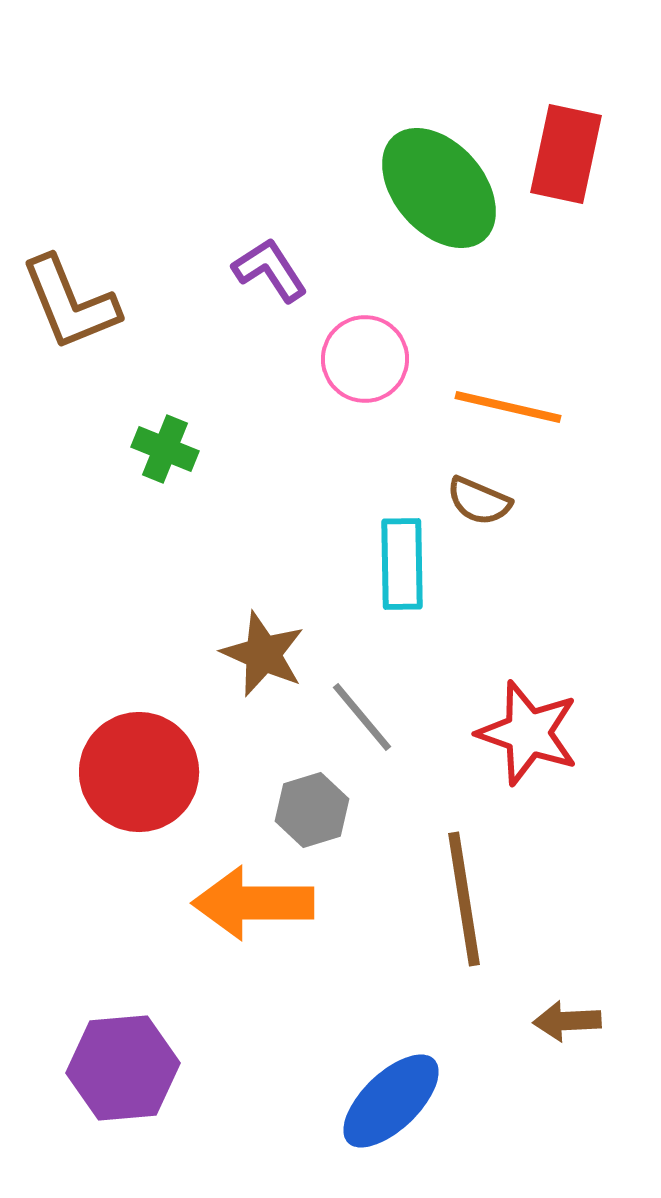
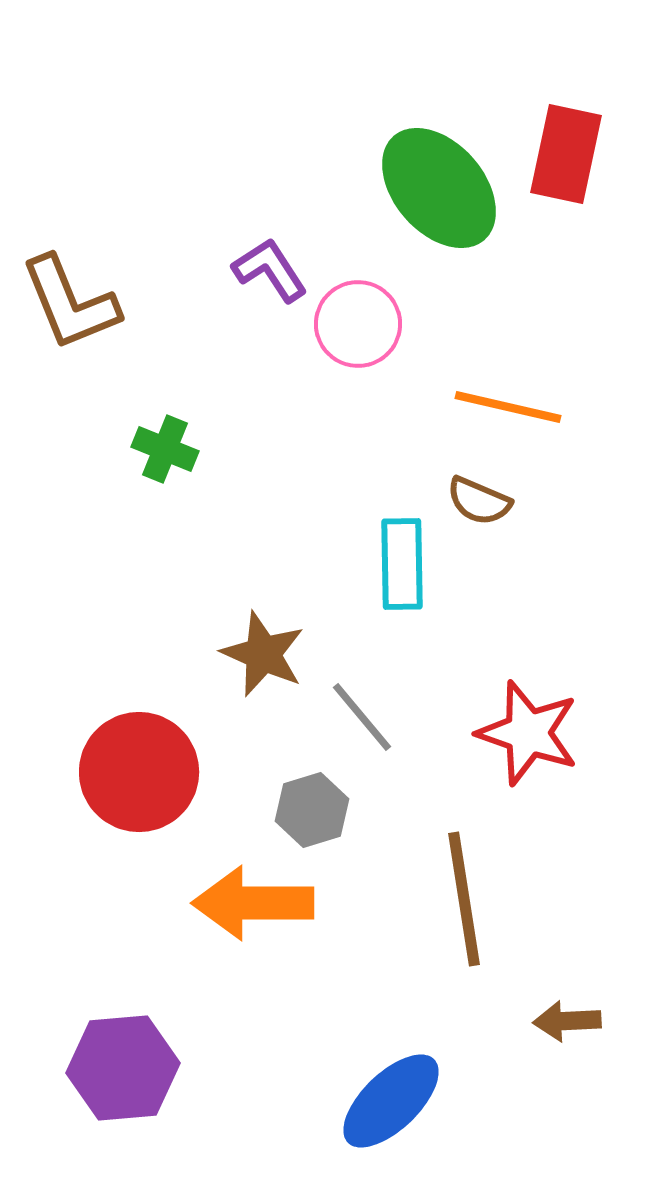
pink circle: moved 7 px left, 35 px up
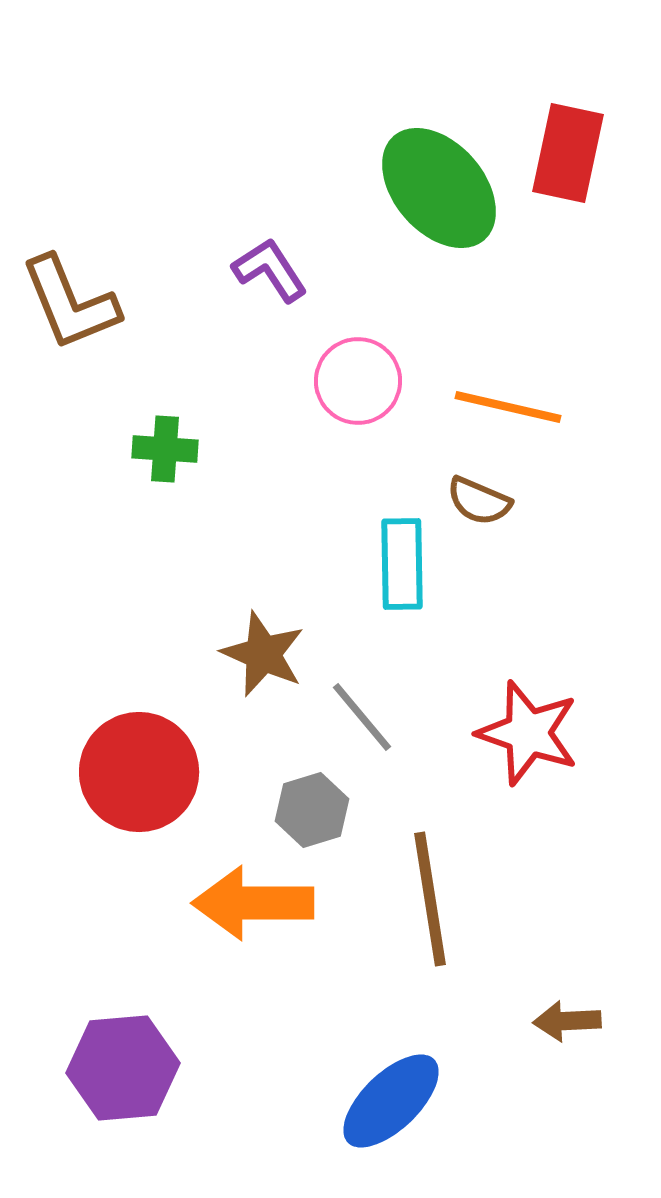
red rectangle: moved 2 px right, 1 px up
pink circle: moved 57 px down
green cross: rotated 18 degrees counterclockwise
brown line: moved 34 px left
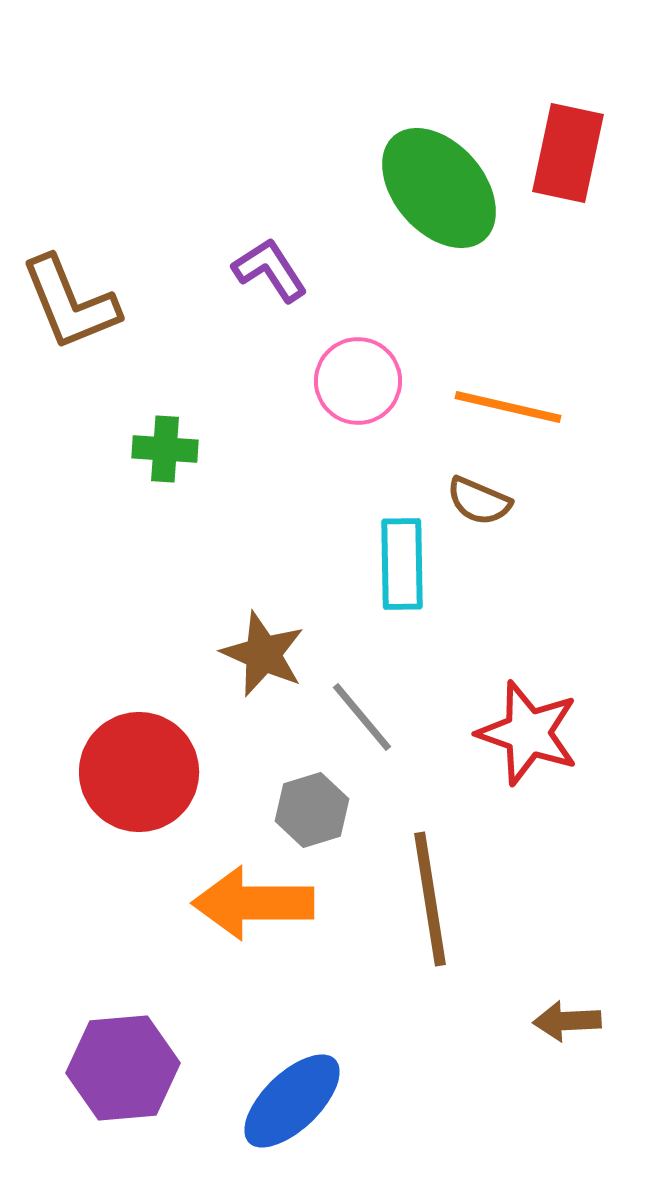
blue ellipse: moved 99 px left
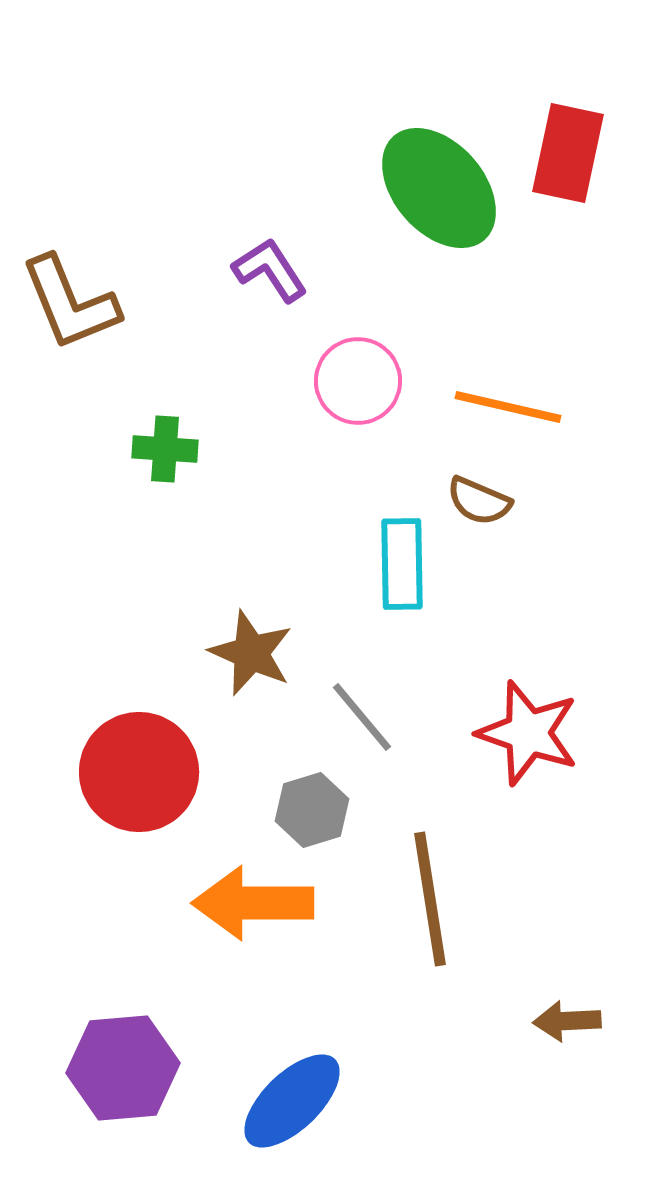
brown star: moved 12 px left, 1 px up
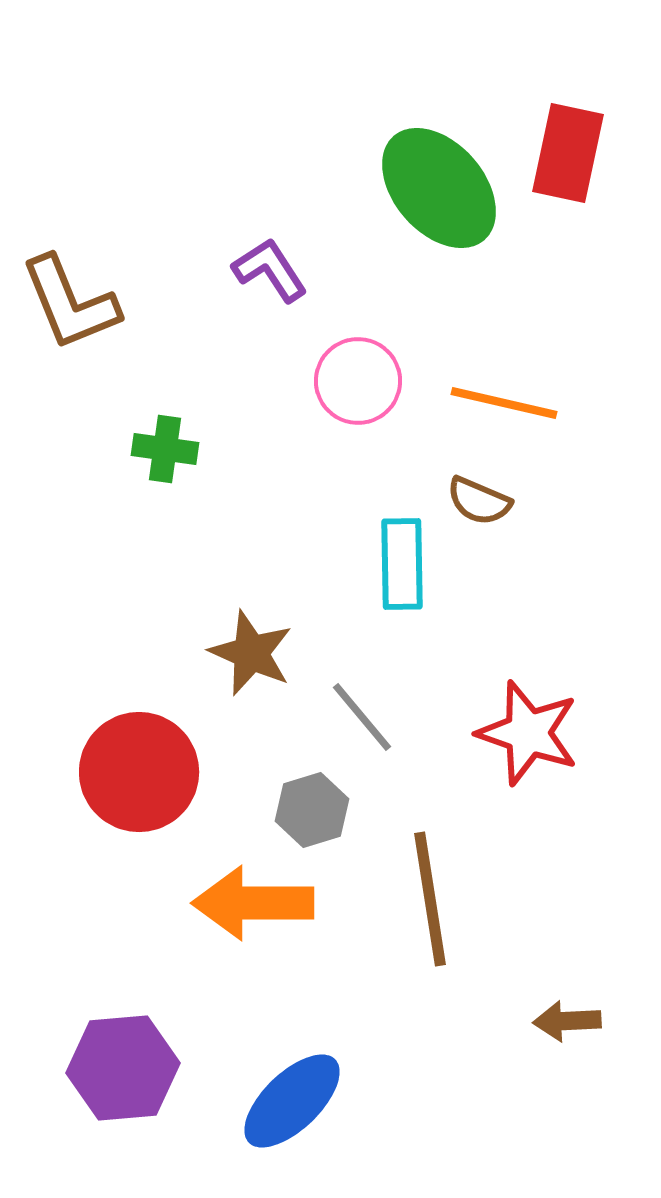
orange line: moved 4 px left, 4 px up
green cross: rotated 4 degrees clockwise
